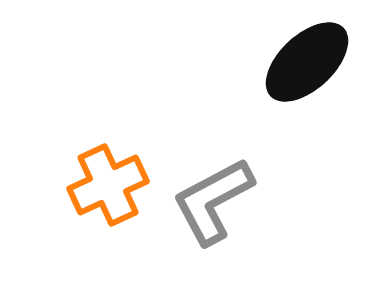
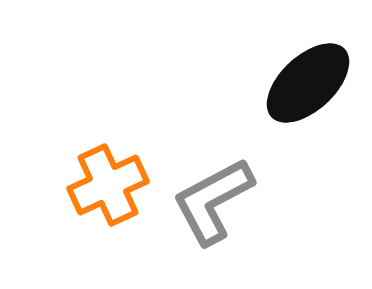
black ellipse: moved 1 px right, 21 px down
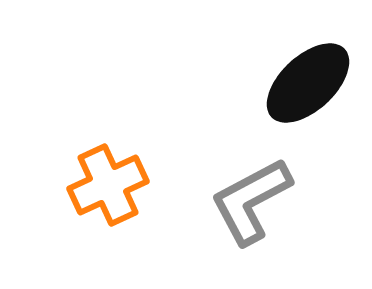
gray L-shape: moved 38 px right
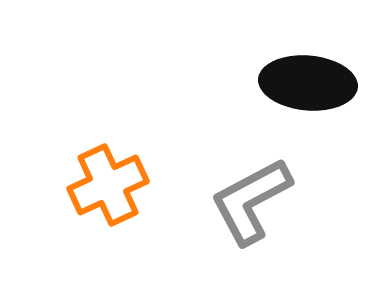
black ellipse: rotated 48 degrees clockwise
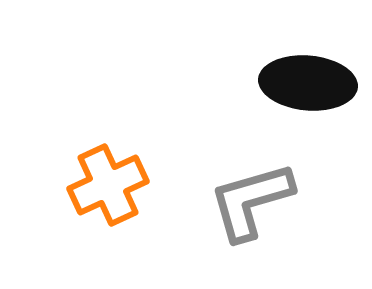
gray L-shape: rotated 12 degrees clockwise
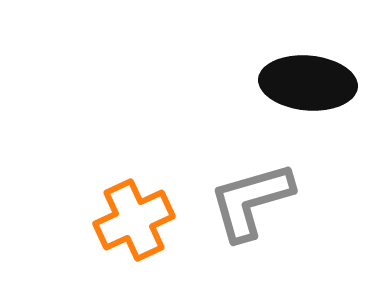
orange cross: moved 26 px right, 35 px down
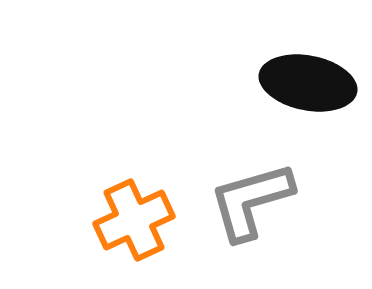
black ellipse: rotated 6 degrees clockwise
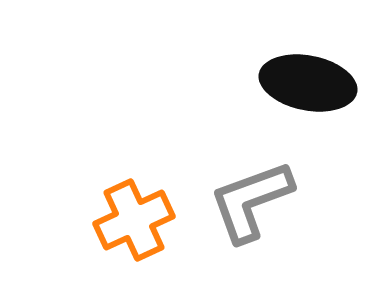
gray L-shape: rotated 4 degrees counterclockwise
